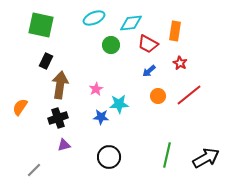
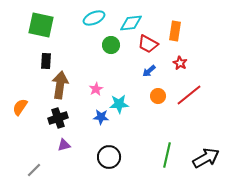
black rectangle: rotated 21 degrees counterclockwise
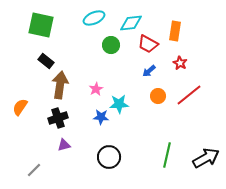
black rectangle: rotated 56 degrees counterclockwise
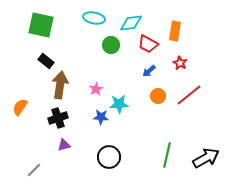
cyan ellipse: rotated 35 degrees clockwise
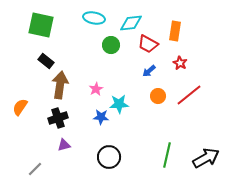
gray line: moved 1 px right, 1 px up
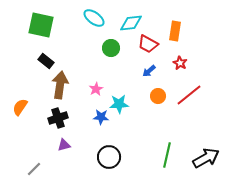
cyan ellipse: rotated 25 degrees clockwise
green circle: moved 3 px down
gray line: moved 1 px left
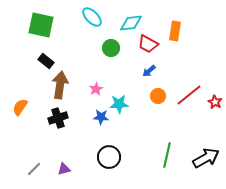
cyan ellipse: moved 2 px left, 1 px up; rotated 10 degrees clockwise
red star: moved 35 px right, 39 px down
purple triangle: moved 24 px down
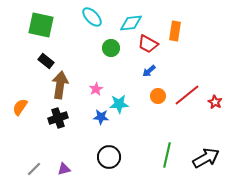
red line: moved 2 px left
